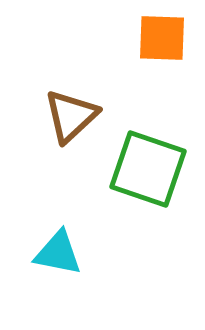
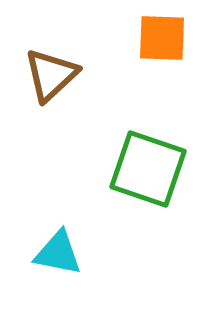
brown triangle: moved 20 px left, 41 px up
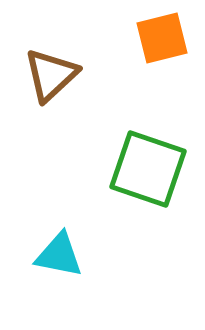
orange square: rotated 16 degrees counterclockwise
cyan triangle: moved 1 px right, 2 px down
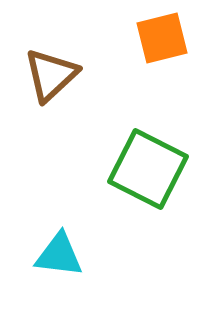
green square: rotated 8 degrees clockwise
cyan triangle: rotated 4 degrees counterclockwise
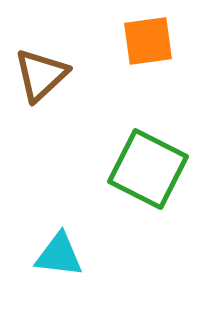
orange square: moved 14 px left, 3 px down; rotated 6 degrees clockwise
brown triangle: moved 10 px left
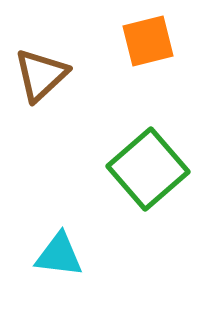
orange square: rotated 6 degrees counterclockwise
green square: rotated 22 degrees clockwise
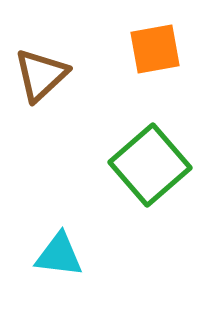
orange square: moved 7 px right, 8 px down; rotated 4 degrees clockwise
green square: moved 2 px right, 4 px up
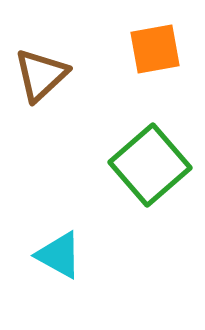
cyan triangle: rotated 22 degrees clockwise
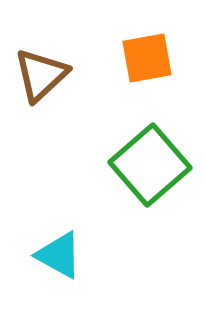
orange square: moved 8 px left, 9 px down
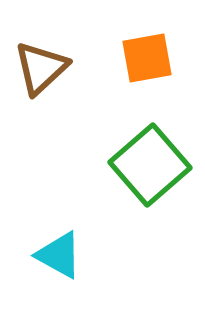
brown triangle: moved 7 px up
